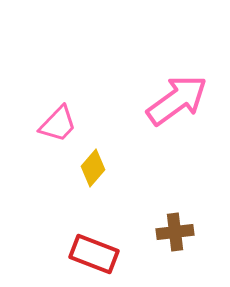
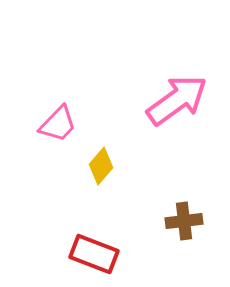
yellow diamond: moved 8 px right, 2 px up
brown cross: moved 9 px right, 11 px up
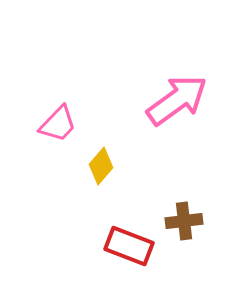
red rectangle: moved 35 px right, 8 px up
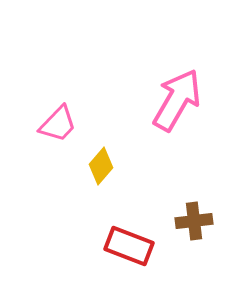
pink arrow: rotated 24 degrees counterclockwise
brown cross: moved 10 px right
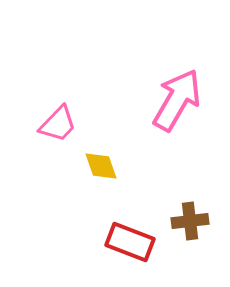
yellow diamond: rotated 60 degrees counterclockwise
brown cross: moved 4 px left
red rectangle: moved 1 px right, 4 px up
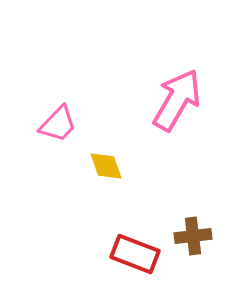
yellow diamond: moved 5 px right
brown cross: moved 3 px right, 15 px down
red rectangle: moved 5 px right, 12 px down
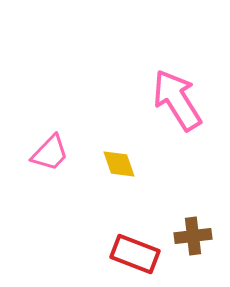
pink arrow: rotated 62 degrees counterclockwise
pink trapezoid: moved 8 px left, 29 px down
yellow diamond: moved 13 px right, 2 px up
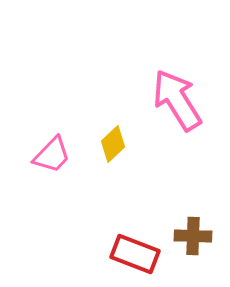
pink trapezoid: moved 2 px right, 2 px down
yellow diamond: moved 6 px left, 20 px up; rotated 66 degrees clockwise
brown cross: rotated 9 degrees clockwise
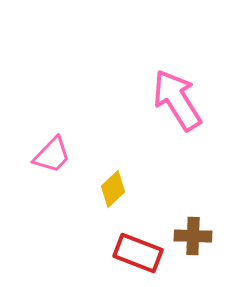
yellow diamond: moved 45 px down
red rectangle: moved 3 px right, 1 px up
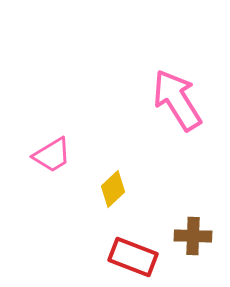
pink trapezoid: rotated 15 degrees clockwise
red rectangle: moved 5 px left, 4 px down
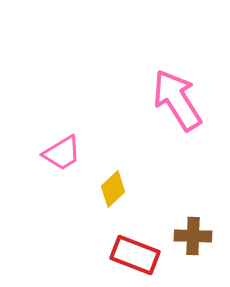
pink trapezoid: moved 10 px right, 2 px up
red rectangle: moved 2 px right, 2 px up
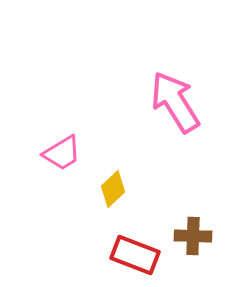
pink arrow: moved 2 px left, 2 px down
